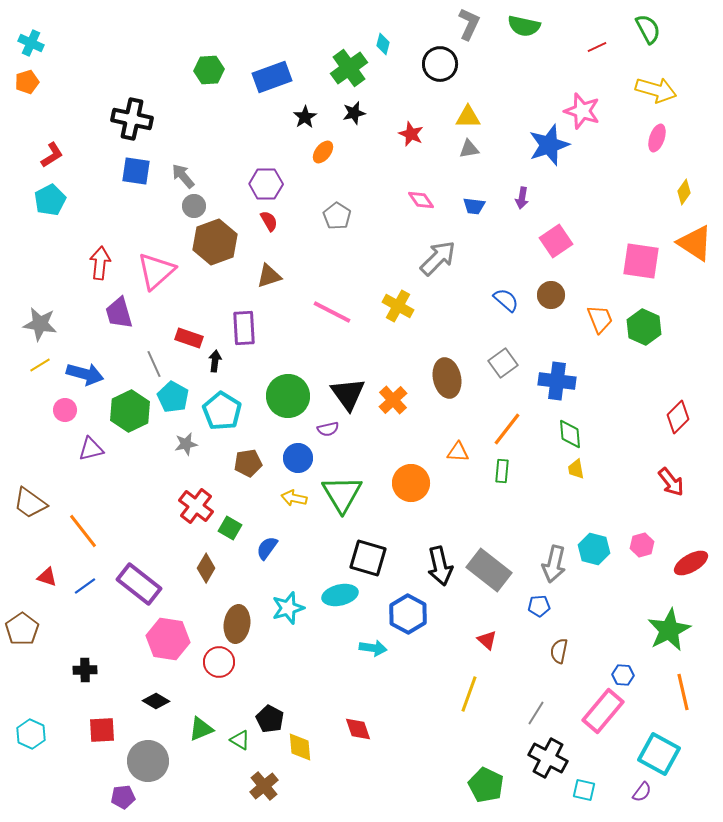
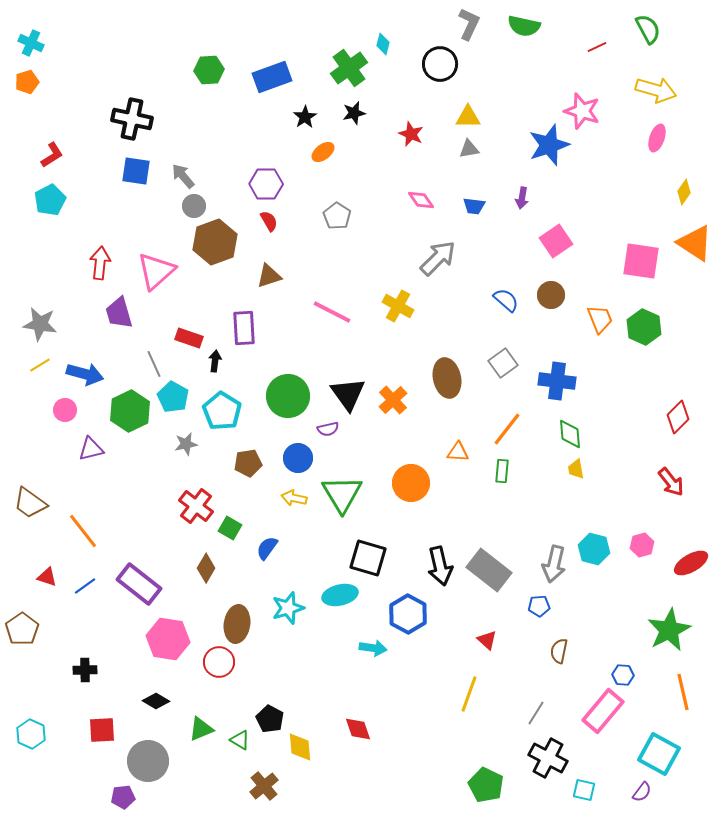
orange ellipse at (323, 152): rotated 15 degrees clockwise
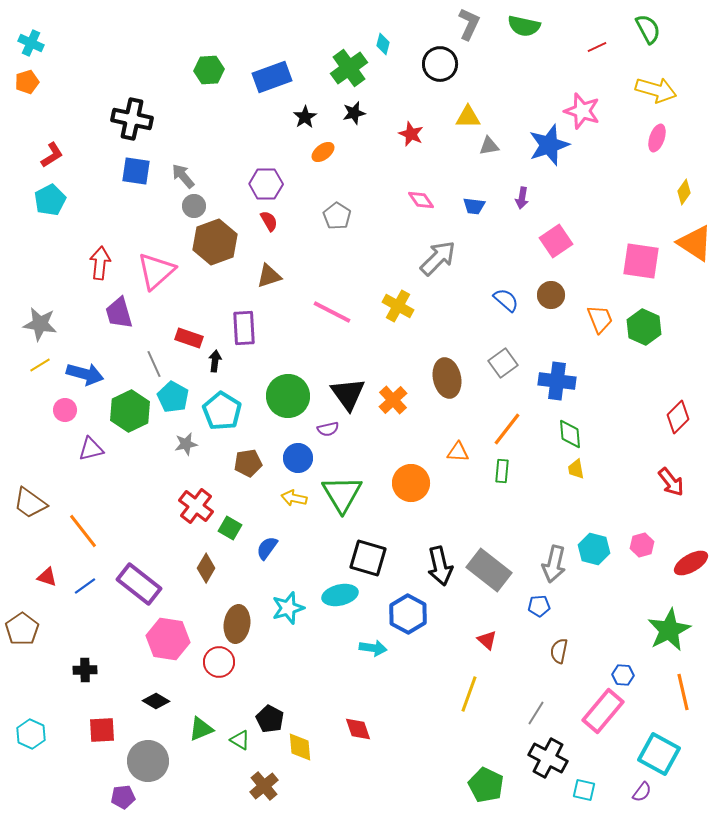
gray triangle at (469, 149): moved 20 px right, 3 px up
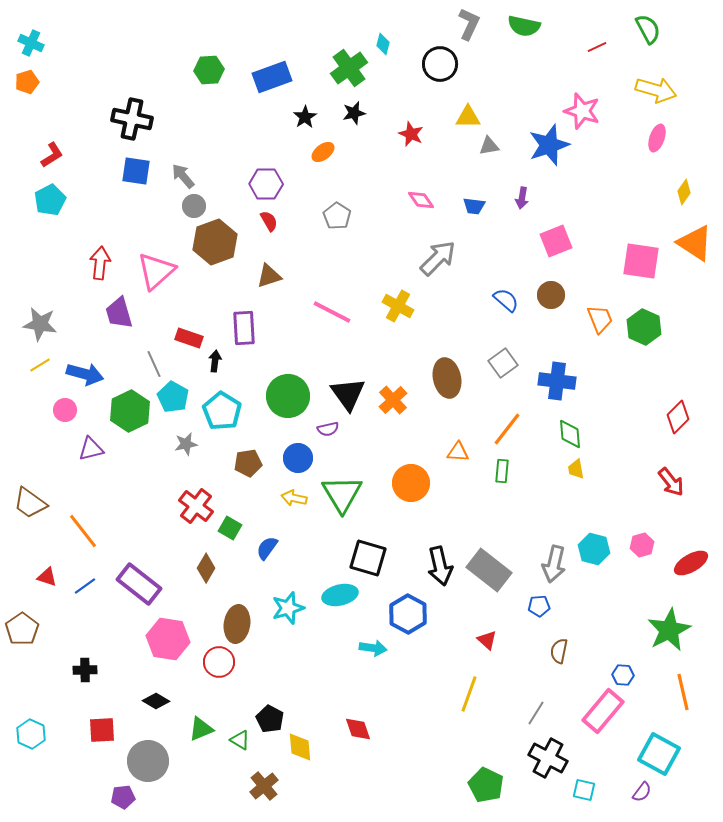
pink square at (556, 241): rotated 12 degrees clockwise
